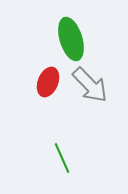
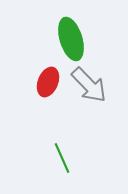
gray arrow: moved 1 px left
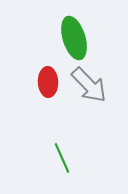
green ellipse: moved 3 px right, 1 px up
red ellipse: rotated 24 degrees counterclockwise
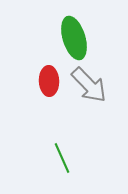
red ellipse: moved 1 px right, 1 px up
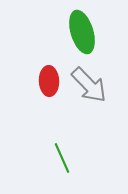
green ellipse: moved 8 px right, 6 px up
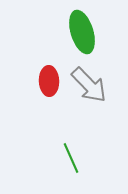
green line: moved 9 px right
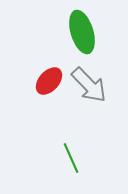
red ellipse: rotated 44 degrees clockwise
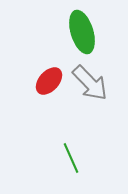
gray arrow: moved 1 px right, 2 px up
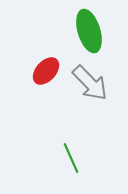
green ellipse: moved 7 px right, 1 px up
red ellipse: moved 3 px left, 10 px up
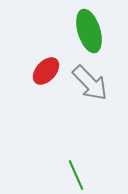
green line: moved 5 px right, 17 px down
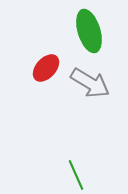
red ellipse: moved 3 px up
gray arrow: rotated 15 degrees counterclockwise
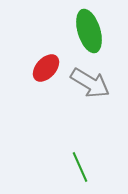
green line: moved 4 px right, 8 px up
